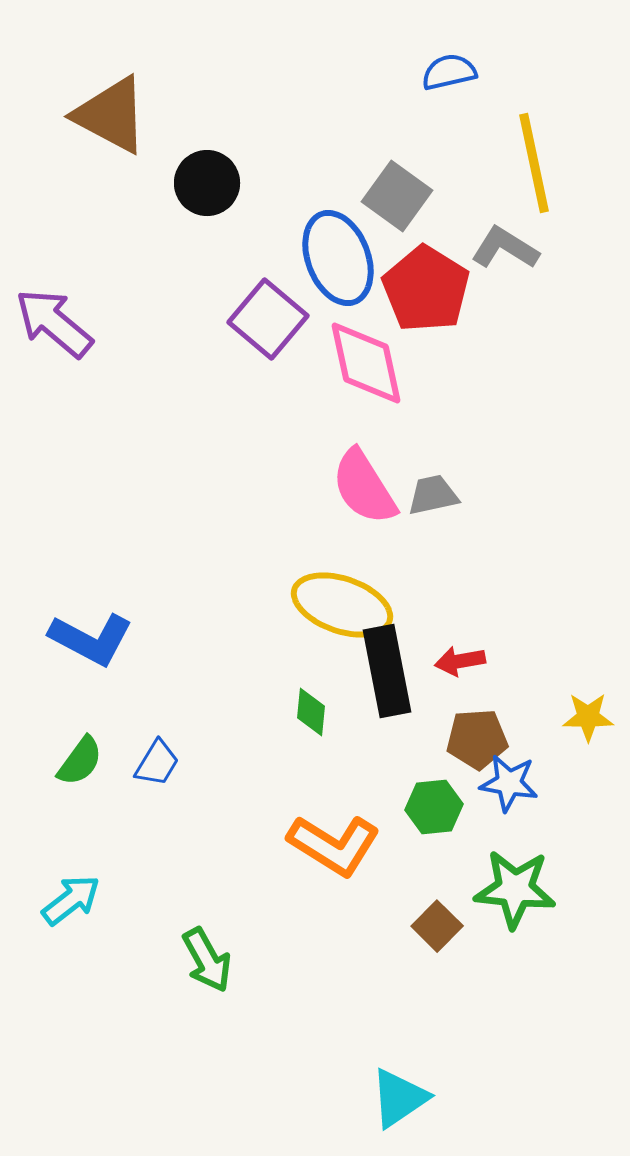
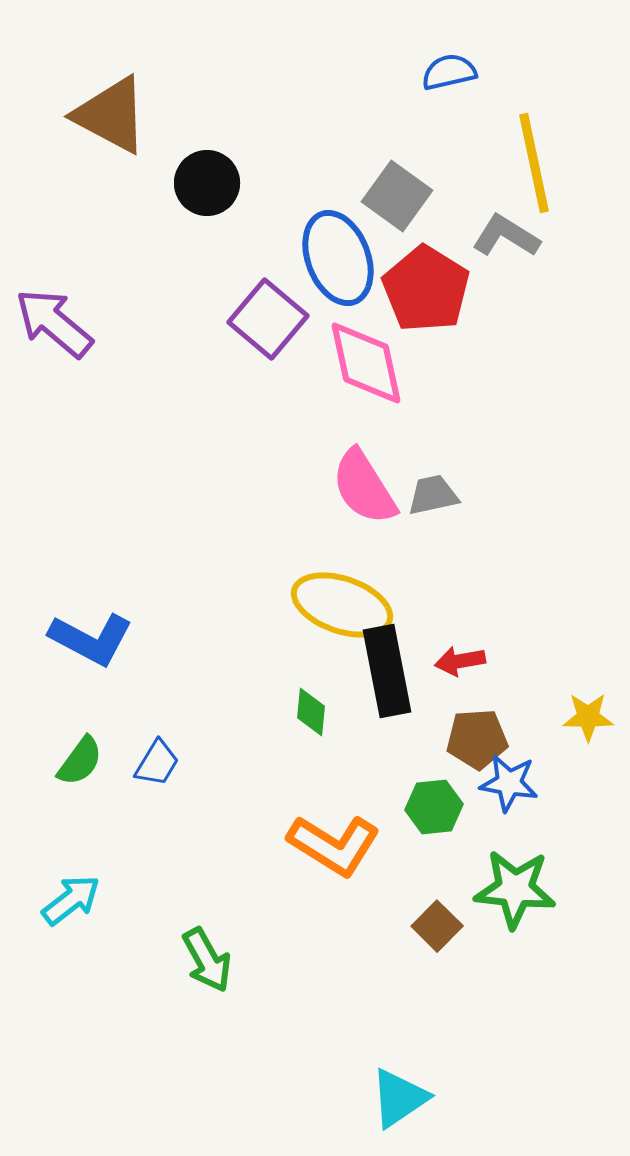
gray L-shape: moved 1 px right, 12 px up
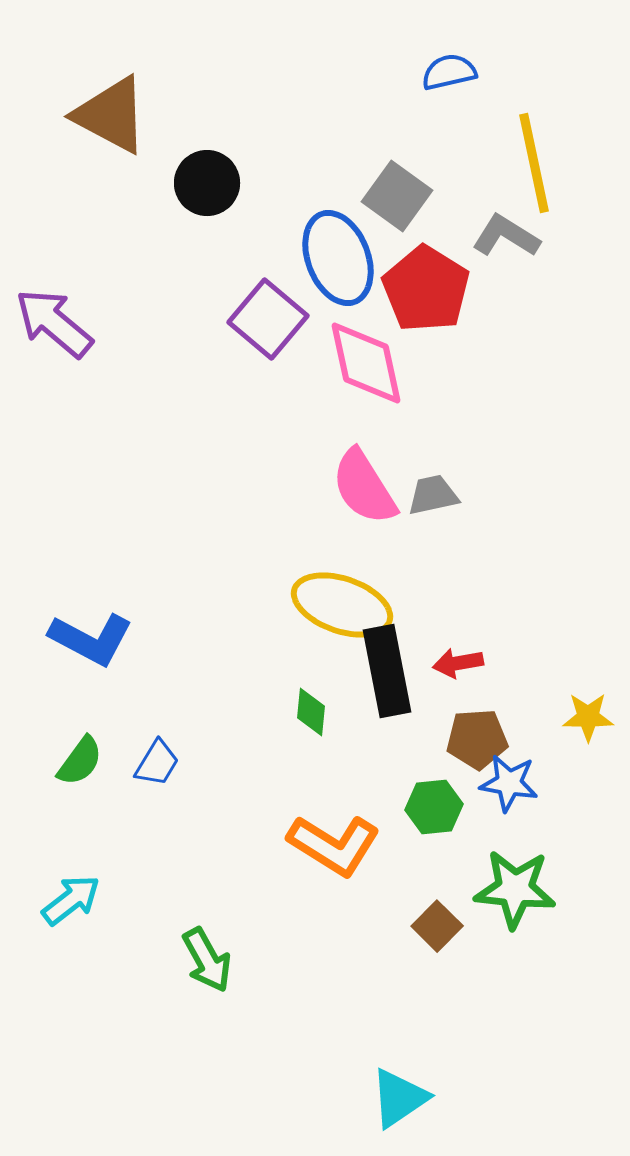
red arrow: moved 2 px left, 2 px down
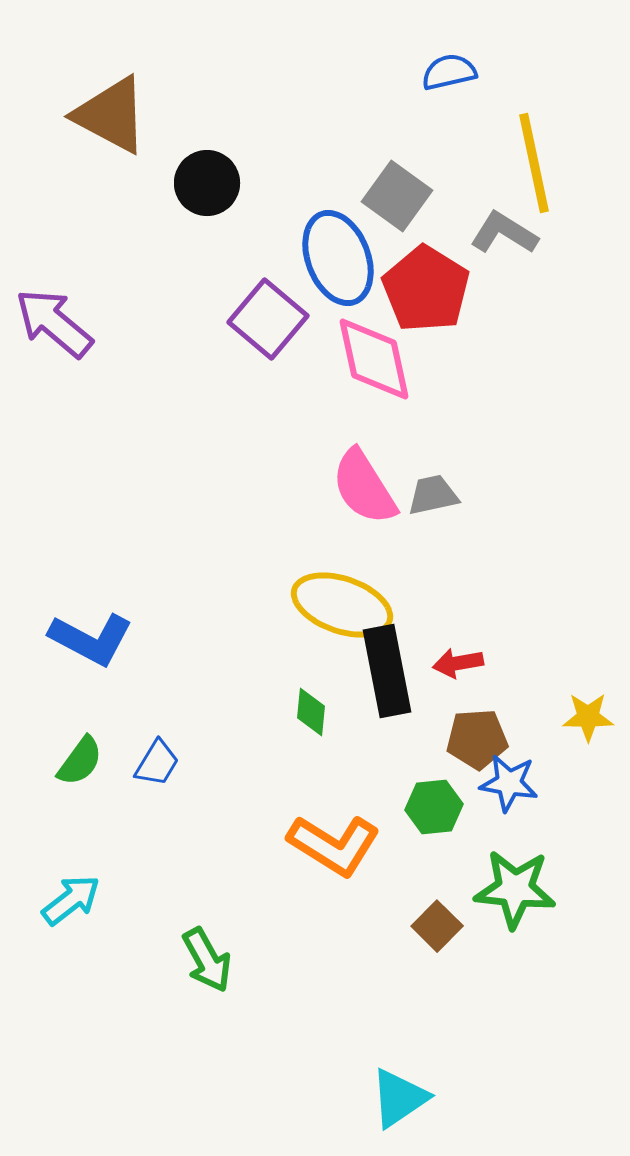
gray L-shape: moved 2 px left, 3 px up
pink diamond: moved 8 px right, 4 px up
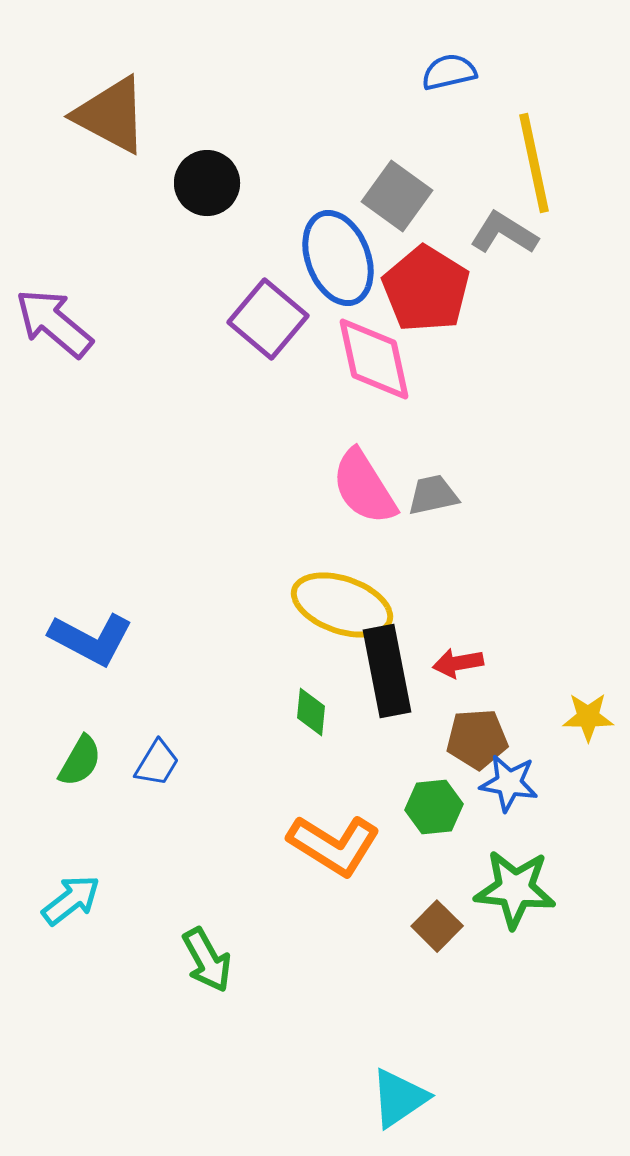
green semicircle: rotated 6 degrees counterclockwise
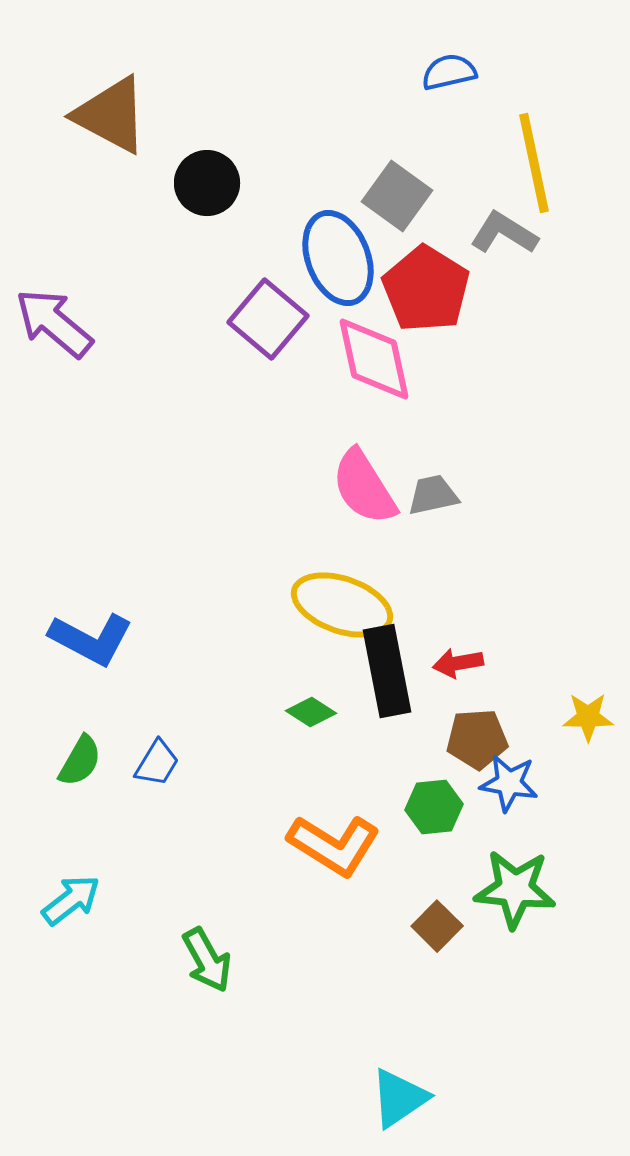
green diamond: rotated 63 degrees counterclockwise
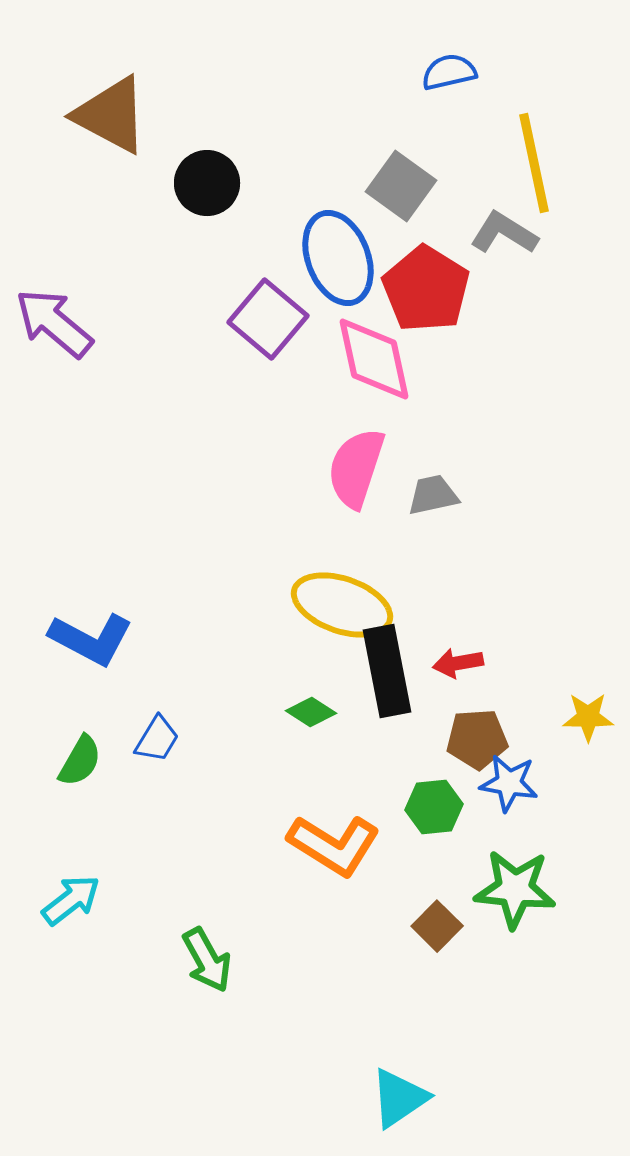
gray square: moved 4 px right, 10 px up
pink semicircle: moved 8 px left, 19 px up; rotated 50 degrees clockwise
blue trapezoid: moved 24 px up
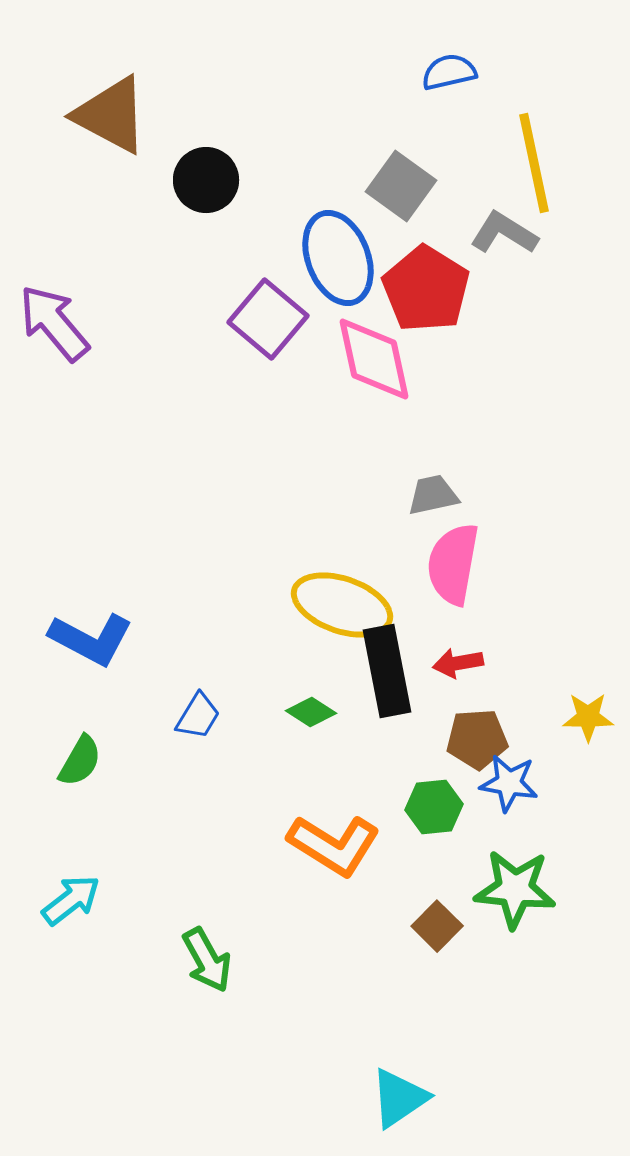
black circle: moved 1 px left, 3 px up
purple arrow: rotated 10 degrees clockwise
pink semicircle: moved 97 px right, 96 px down; rotated 8 degrees counterclockwise
blue trapezoid: moved 41 px right, 23 px up
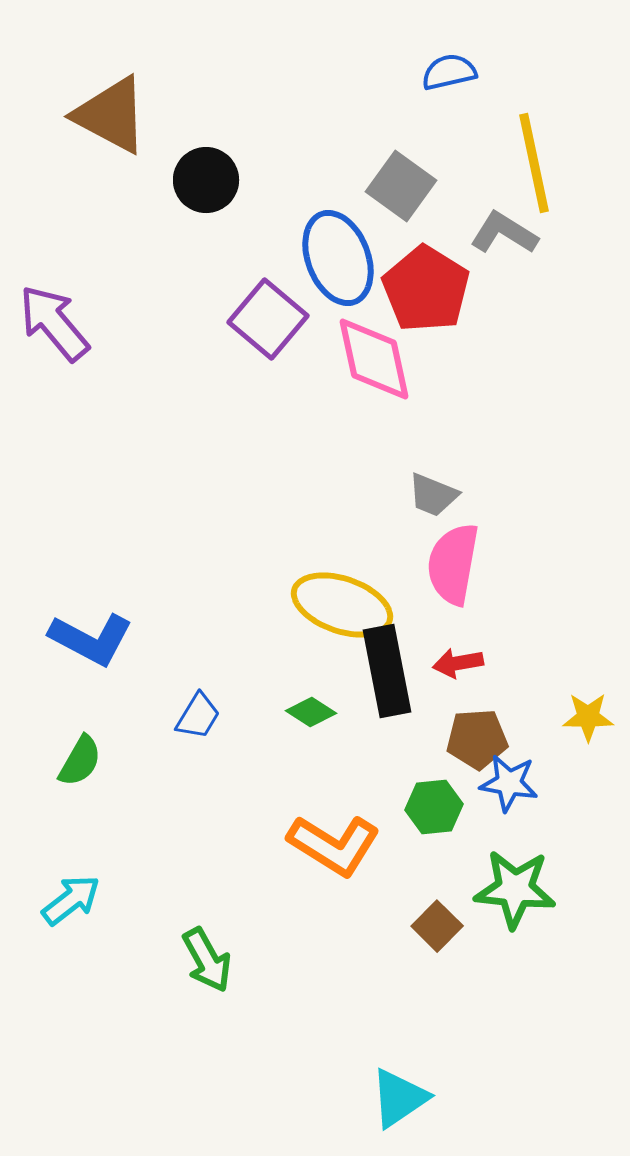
gray trapezoid: rotated 146 degrees counterclockwise
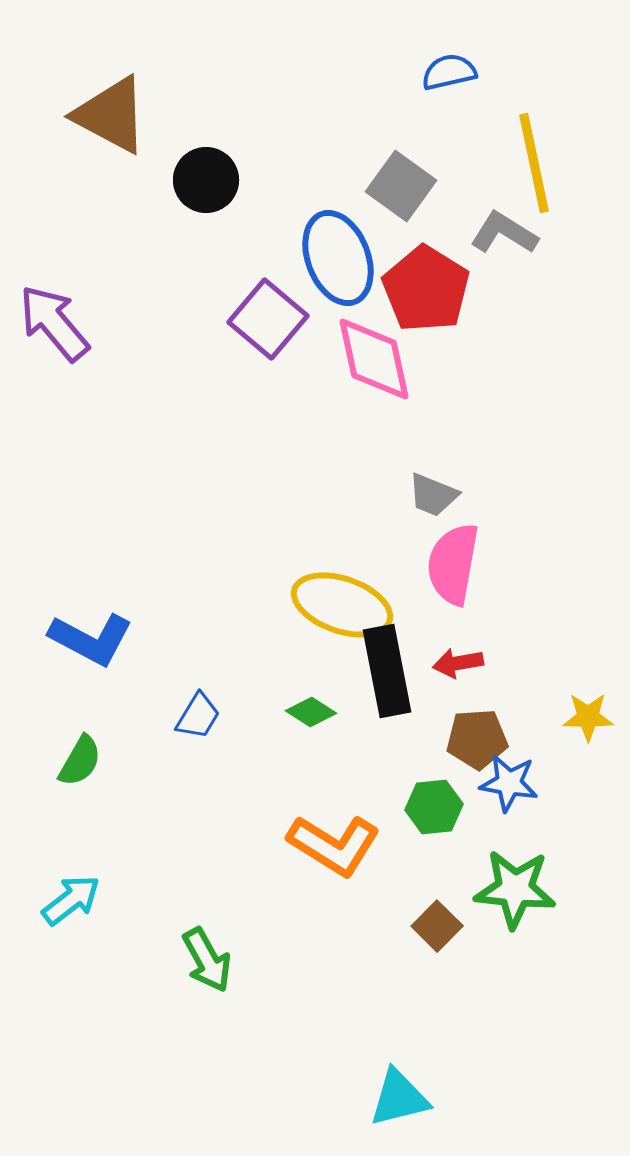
cyan triangle: rotated 20 degrees clockwise
